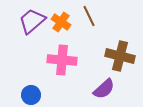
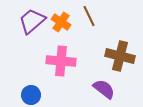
pink cross: moved 1 px left, 1 px down
purple semicircle: rotated 100 degrees counterclockwise
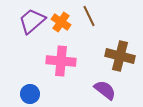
purple semicircle: moved 1 px right, 1 px down
blue circle: moved 1 px left, 1 px up
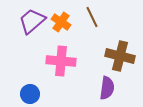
brown line: moved 3 px right, 1 px down
purple semicircle: moved 2 px right, 2 px up; rotated 60 degrees clockwise
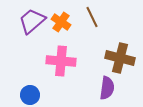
brown cross: moved 2 px down
blue circle: moved 1 px down
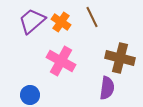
pink cross: rotated 24 degrees clockwise
